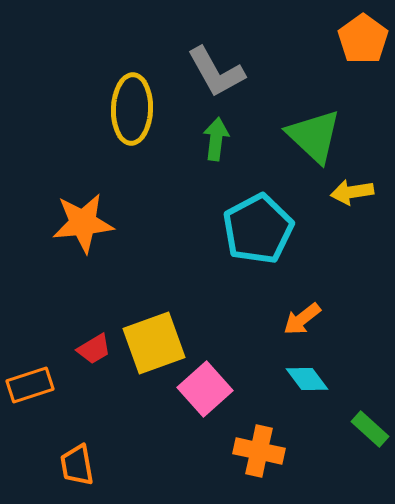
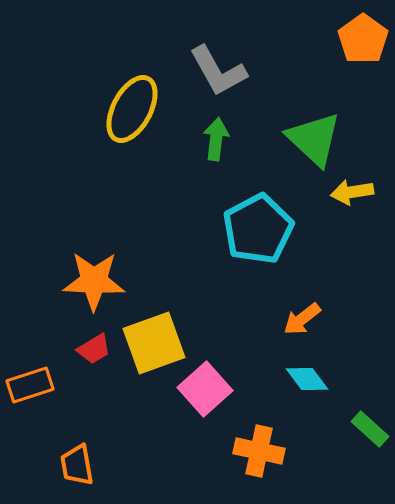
gray L-shape: moved 2 px right, 1 px up
yellow ellipse: rotated 26 degrees clockwise
green triangle: moved 3 px down
orange star: moved 11 px right, 58 px down; rotated 8 degrees clockwise
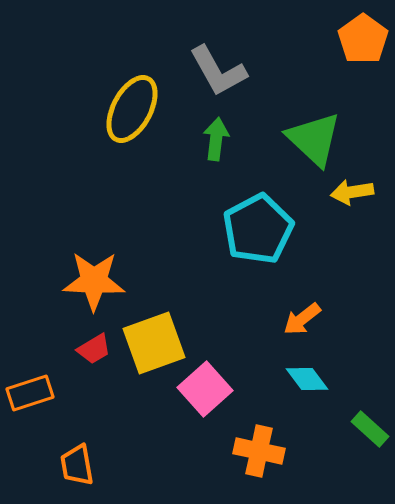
orange rectangle: moved 8 px down
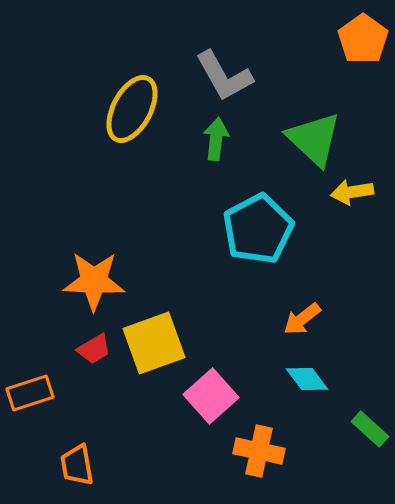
gray L-shape: moved 6 px right, 5 px down
pink square: moved 6 px right, 7 px down
